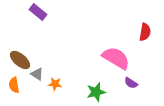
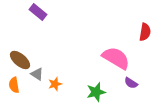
orange star: rotated 24 degrees counterclockwise
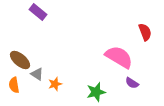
red semicircle: rotated 30 degrees counterclockwise
pink semicircle: moved 3 px right, 1 px up
purple semicircle: moved 1 px right
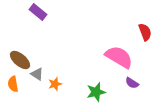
orange semicircle: moved 1 px left, 1 px up
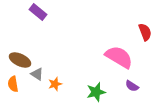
brown ellipse: rotated 15 degrees counterclockwise
purple semicircle: moved 3 px down
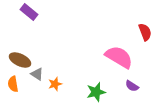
purple rectangle: moved 9 px left
